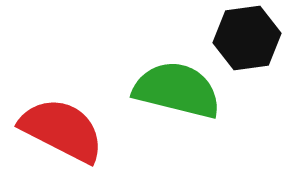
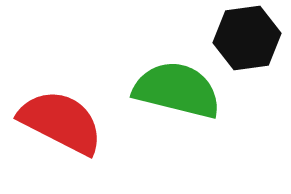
red semicircle: moved 1 px left, 8 px up
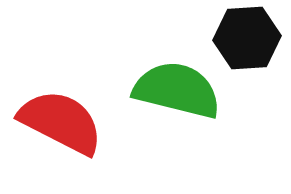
black hexagon: rotated 4 degrees clockwise
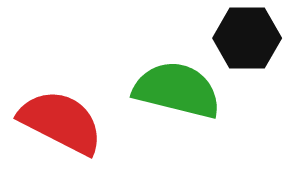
black hexagon: rotated 4 degrees clockwise
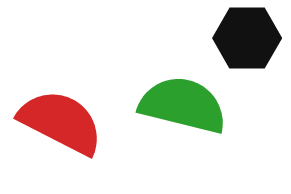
green semicircle: moved 6 px right, 15 px down
